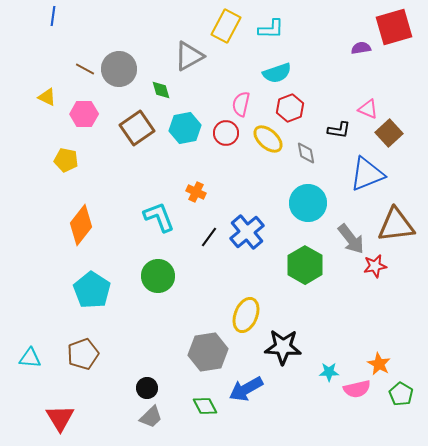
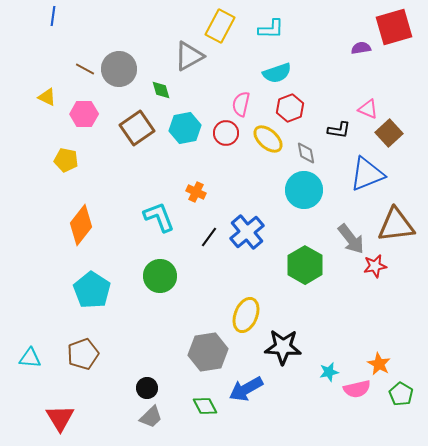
yellow rectangle at (226, 26): moved 6 px left
cyan circle at (308, 203): moved 4 px left, 13 px up
green circle at (158, 276): moved 2 px right
cyan star at (329, 372): rotated 12 degrees counterclockwise
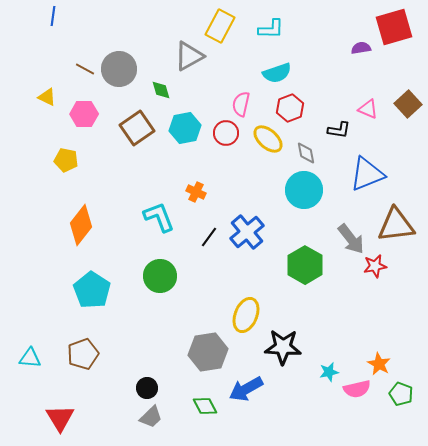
brown square at (389, 133): moved 19 px right, 29 px up
green pentagon at (401, 394): rotated 10 degrees counterclockwise
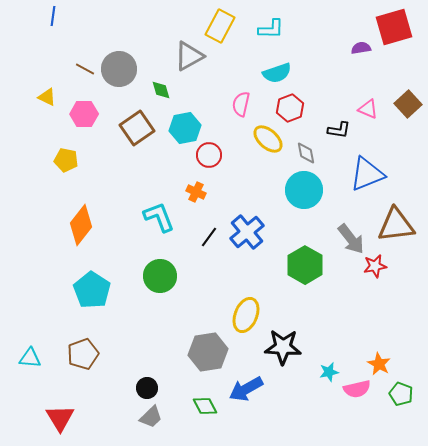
red circle at (226, 133): moved 17 px left, 22 px down
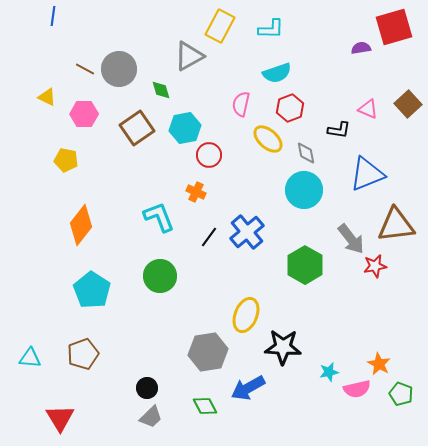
blue arrow at (246, 389): moved 2 px right, 1 px up
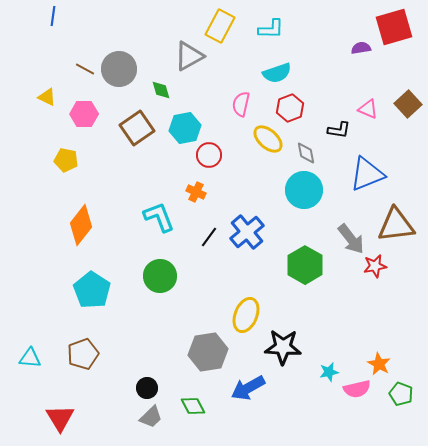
green diamond at (205, 406): moved 12 px left
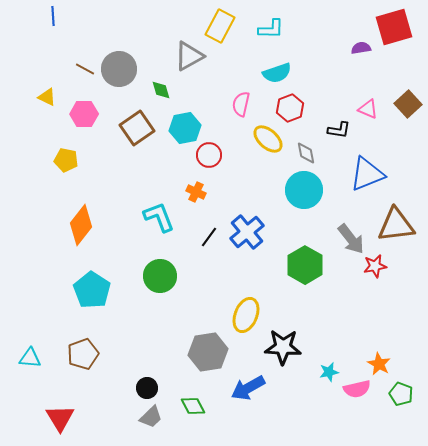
blue line at (53, 16): rotated 12 degrees counterclockwise
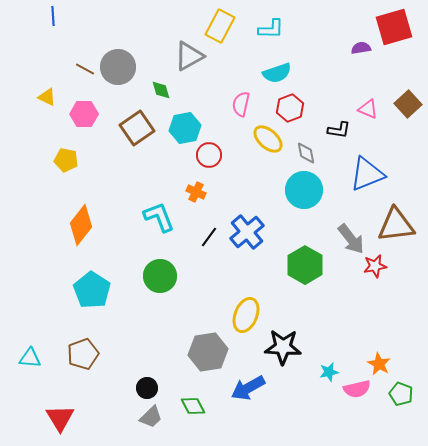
gray circle at (119, 69): moved 1 px left, 2 px up
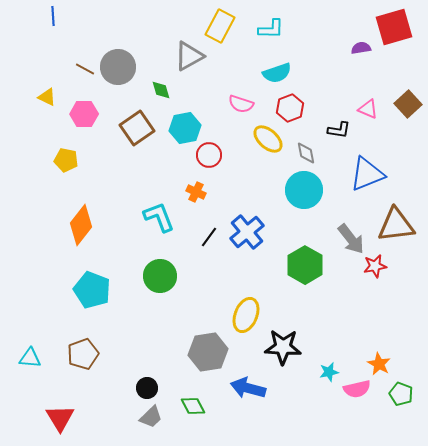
pink semicircle at (241, 104): rotated 85 degrees counterclockwise
cyan pentagon at (92, 290): rotated 12 degrees counterclockwise
blue arrow at (248, 388): rotated 44 degrees clockwise
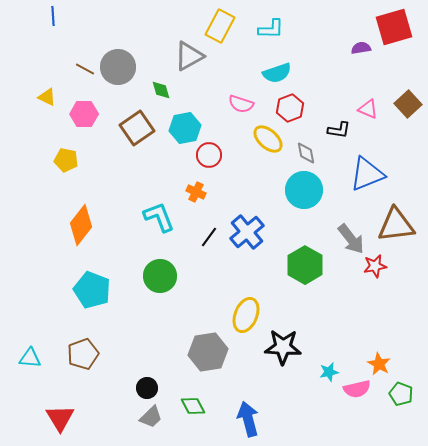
blue arrow at (248, 388): moved 31 px down; rotated 60 degrees clockwise
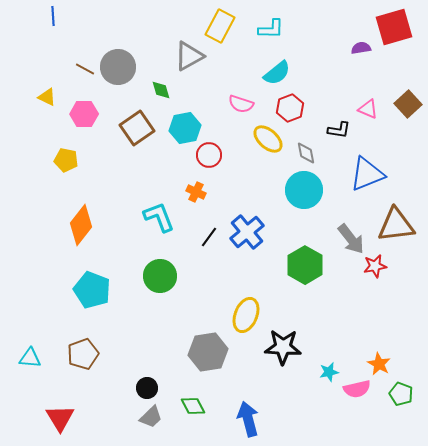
cyan semicircle at (277, 73): rotated 20 degrees counterclockwise
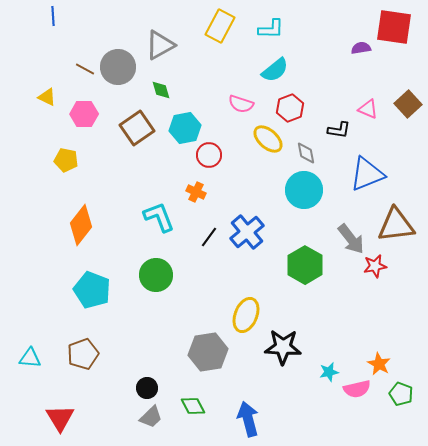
red square at (394, 27): rotated 24 degrees clockwise
gray triangle at (189, 56): moved 29 px left, 11 px up
cyan semicircle at (277, 73): moved 2 px left, 3 px up
green circle at (160, 276): moved 4 px left, 1 px up
